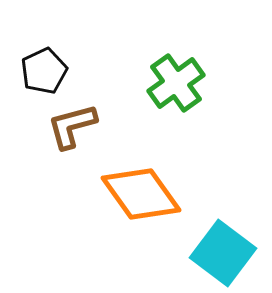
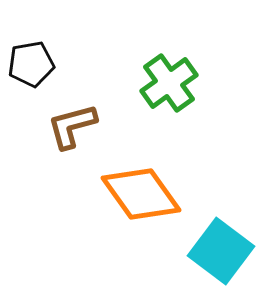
black pentagon: moved 13 px left, 7 px up; rotated 15 degrees clockwise
green cross: moved 7 px left
cyan square: moved 2 px left, 2 px up
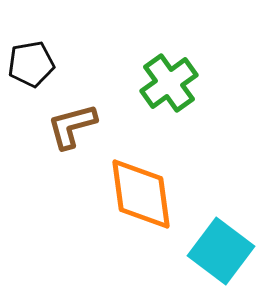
orange diamond: rotated 28 degrees clockwise
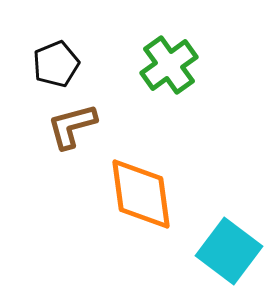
black pentagon: moved 25 px right; rotated 12 degrees counterclockwise
green cross: moved 18 px up
cyan square: moved 8 px right
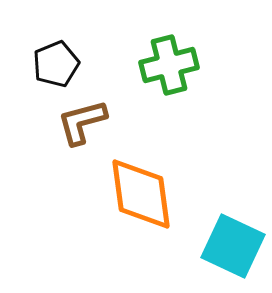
green cross: rotated 22 degrees clockwise
brown L-shape: moved 10 px right, 4 px up
cyan square: moved 4 px right, 5 px up; rotated 12 degrees counterclockwise
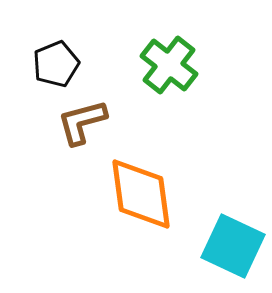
green cross: rotated 38 degrees counterclockwise
